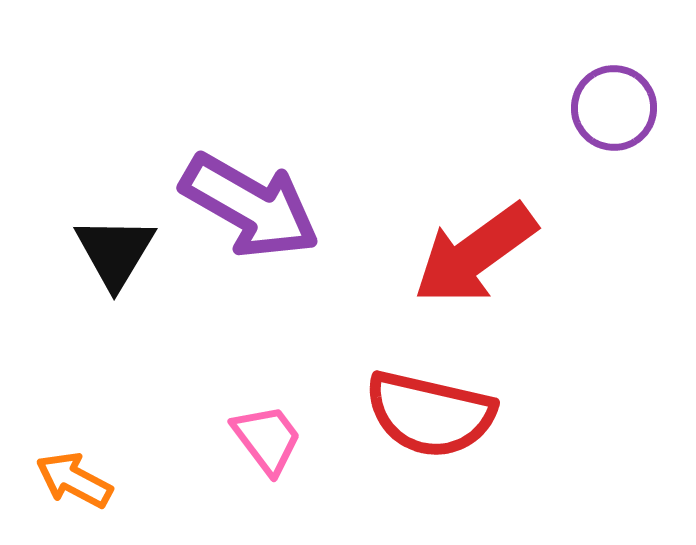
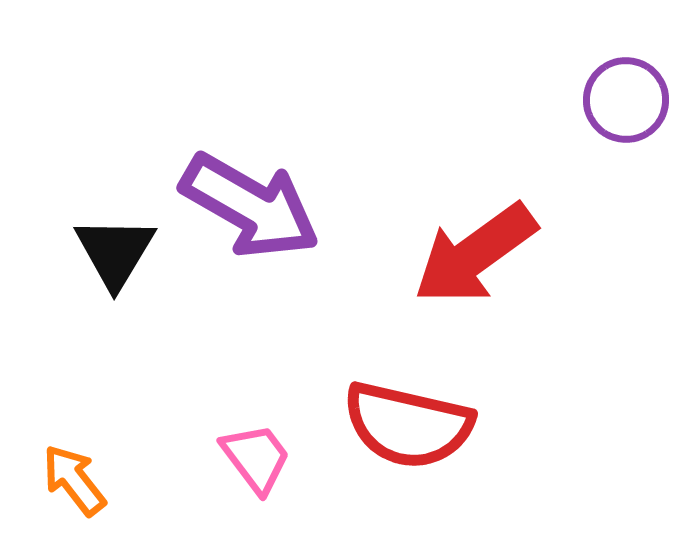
purple circle: moved 12 px right, 8 px up
red semicircle: moved 22 px left, 11 px down
pink trapezoid: moved 11 px left, 19 px down
orange arrow: rotated 24 degrees clockwise
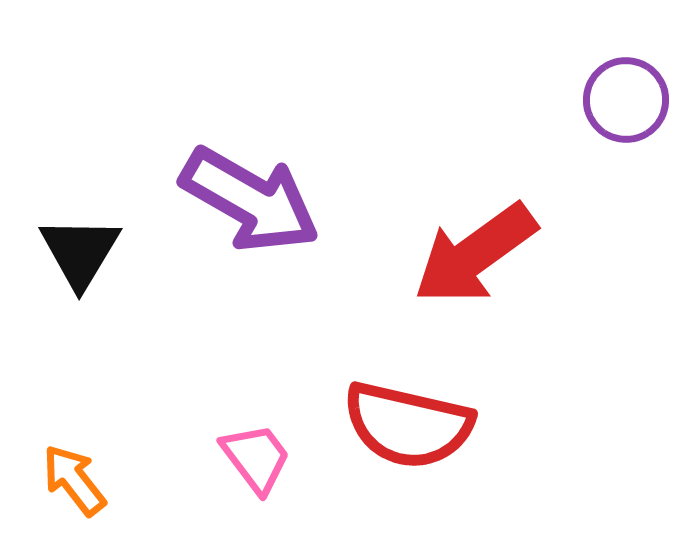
purple arrow: moved 6 px up
black triangle: moved 35 px left
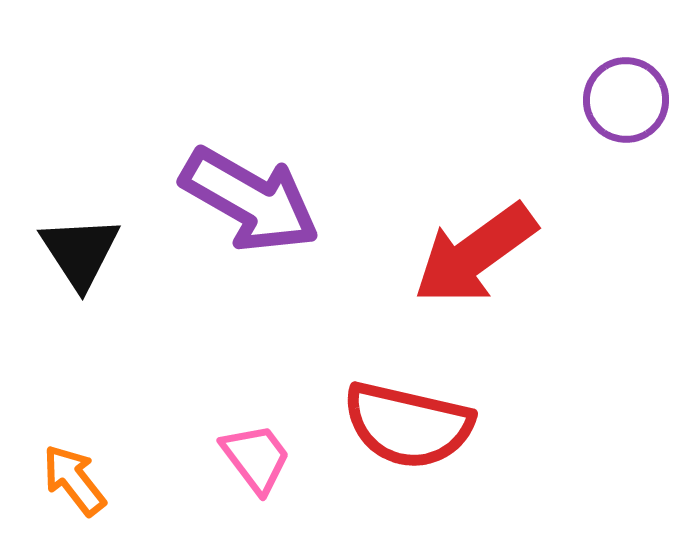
black triangle: rotated 4 degrees counterclockwise
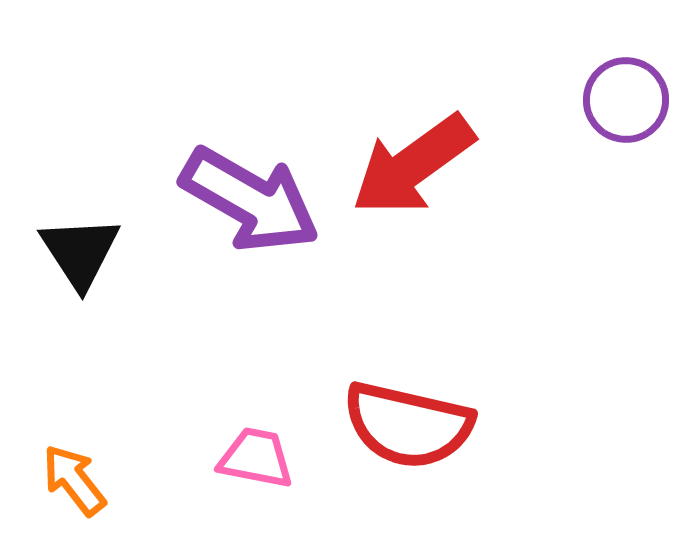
red arrow: moved 62 px left, 89 px up
pink trapezoid: rotated 42 degrees counterclockwise
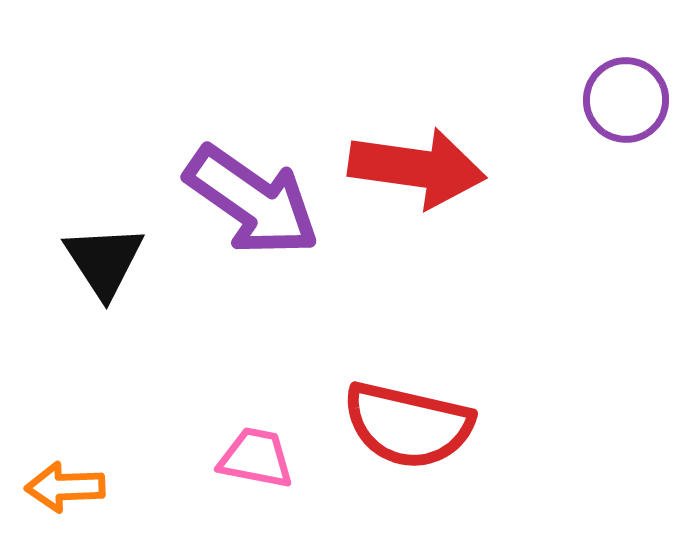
red arrow: moved 4 px right, 3 px down; rotated 136 degrees counterclockwise
purple arrow: moved 2 px right, 1 px down; rotated 5 degrees clockwise
black triangle: moved 24 px right, 9 px down
orange arrow: moved 9 px left, 7 px down; rotated 54 degrees counterclockwise
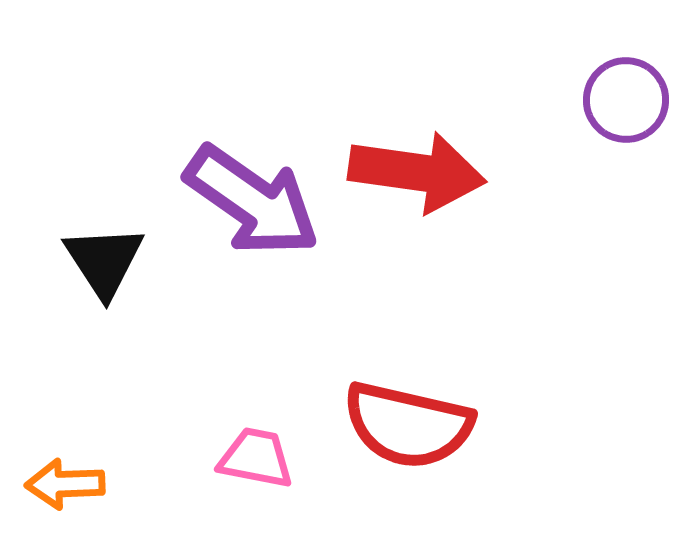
red arrow: moved 4 px down
orange arrow: moved 3 px up
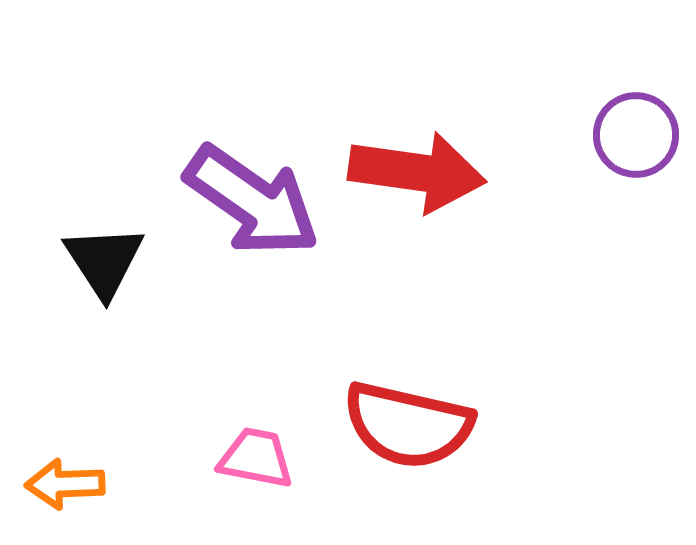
purple circle: moved 10 px right, 35 px down
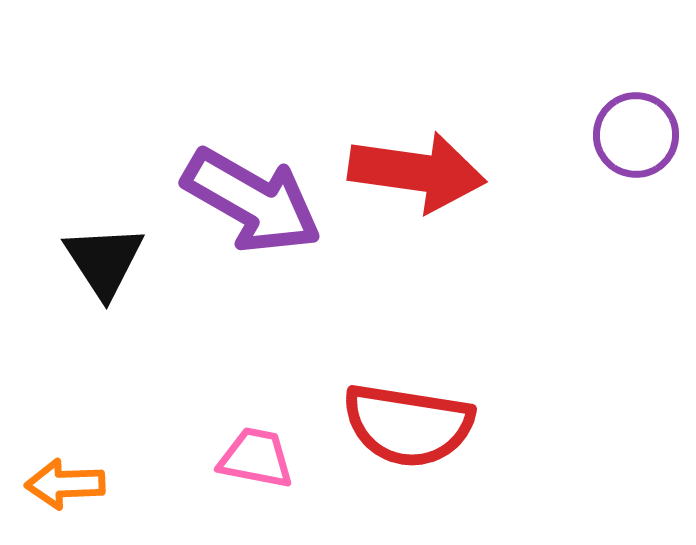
purple arrow: rotated 5 degrees counterclockwise
red semicircle: rotated 4 degrees counterclockwise
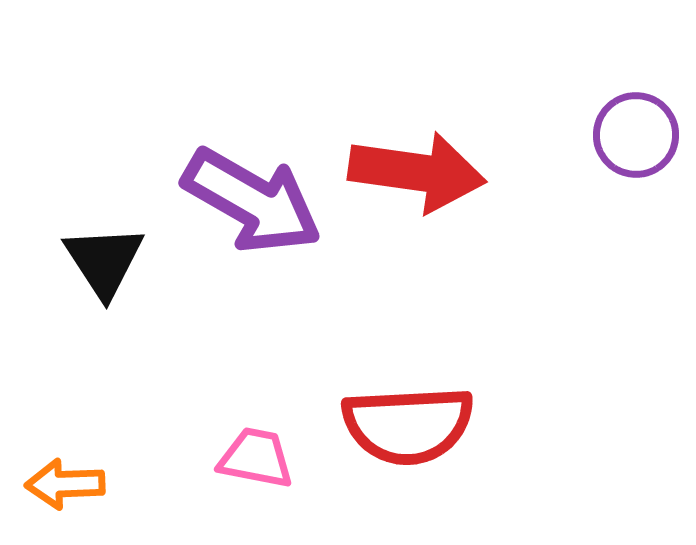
red semicircle: rotated 12 degrees counterclockwise
